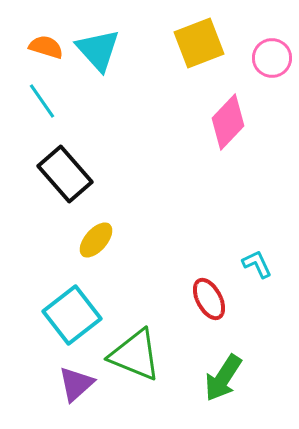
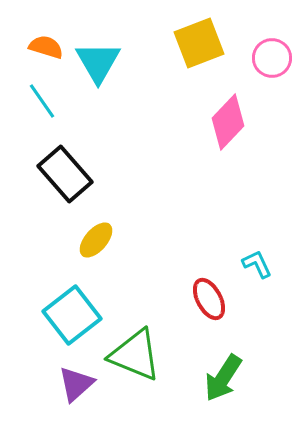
cyan triangle: moved 12 px down; rotated 12 degrees clockwise
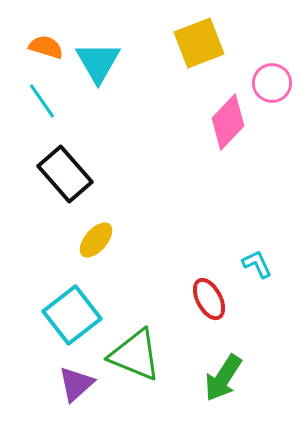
pink circle: moved 25 px down
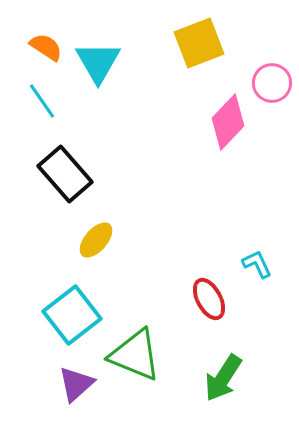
orange semicircle: rotated 16 degrees clockwise
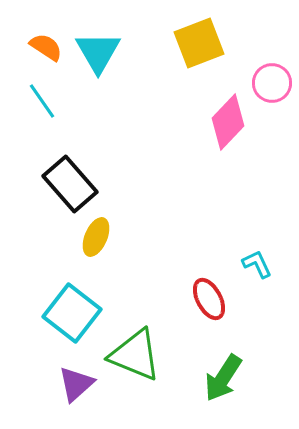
cyan triangle: moved 10 px up
black rectangle: moved 5 px right, 10 px down
yellow ellipse: moved 3 px up; rotated 18 degrees counterclockwise
cyan square: moved 2 px up; rotated 14 degrees counterclockwise
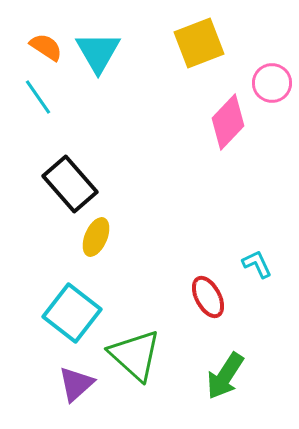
cyan line: moved 4 px left, 4 px up
red ellipse: moved 1 px left, 2 px up
green triangle: rotated 20 degrees clockwise
green arrow: moved 2 px right, 2 px up
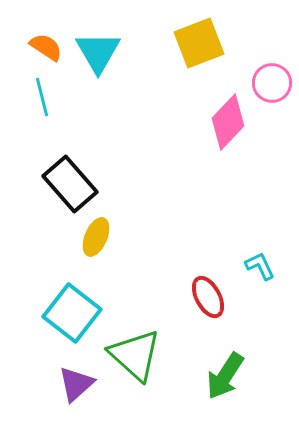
cyan line: moved 4 px right; rotated 21 degrees clockwise
cyan L-shape: moved 3 px right, 2 px down
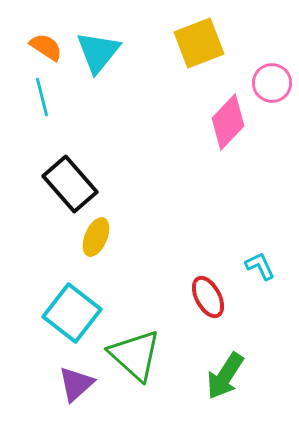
cyan triangle: rotated 9 degrees clockwise
